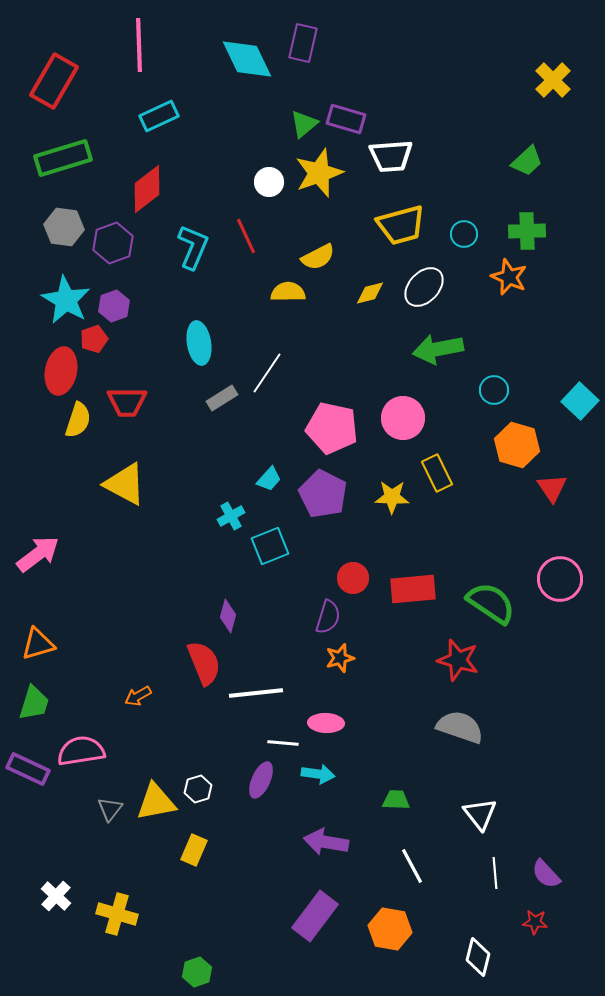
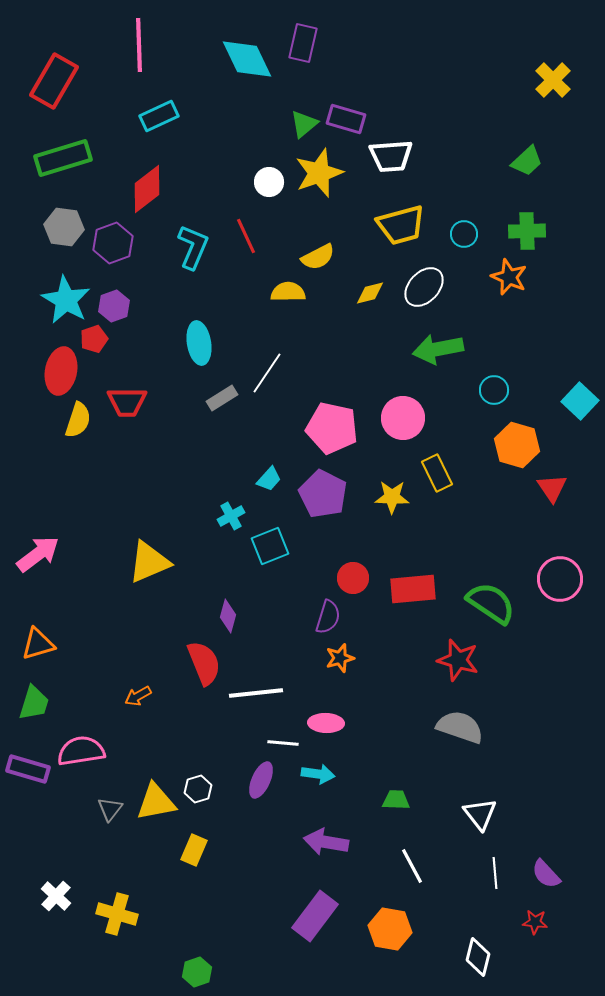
yellow triangle at (125, 484): moved 24 px right, 78 px down; rotated 51 degrees counterclockwise
purple rectangle at (28, 769): rotated 9 degrees counterclockwise
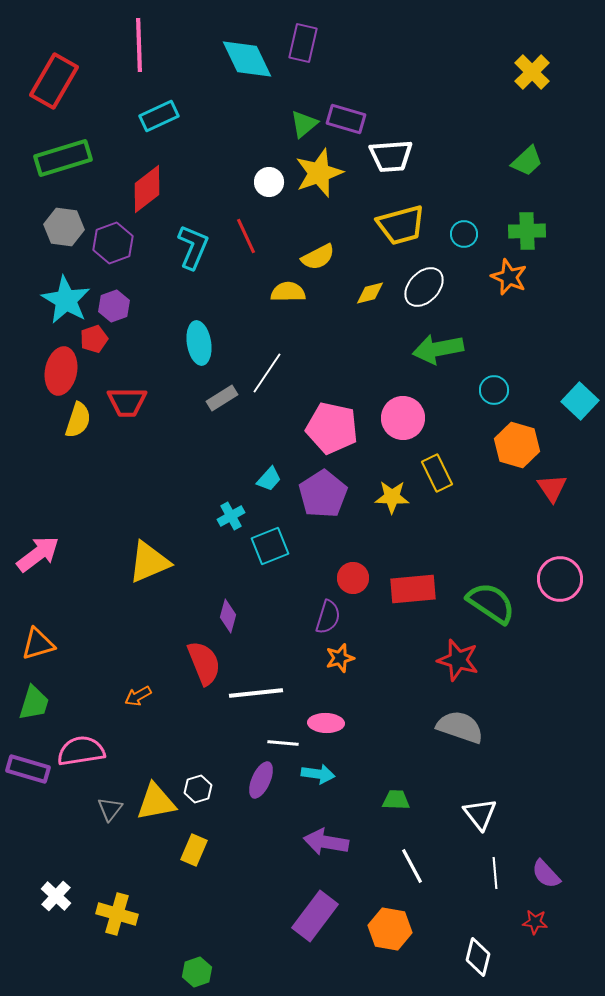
yellow cross at (553, 80): moved 21 px left, 8 px up
purple pentagon at (323, 494): rotated 12 degrees clockwise
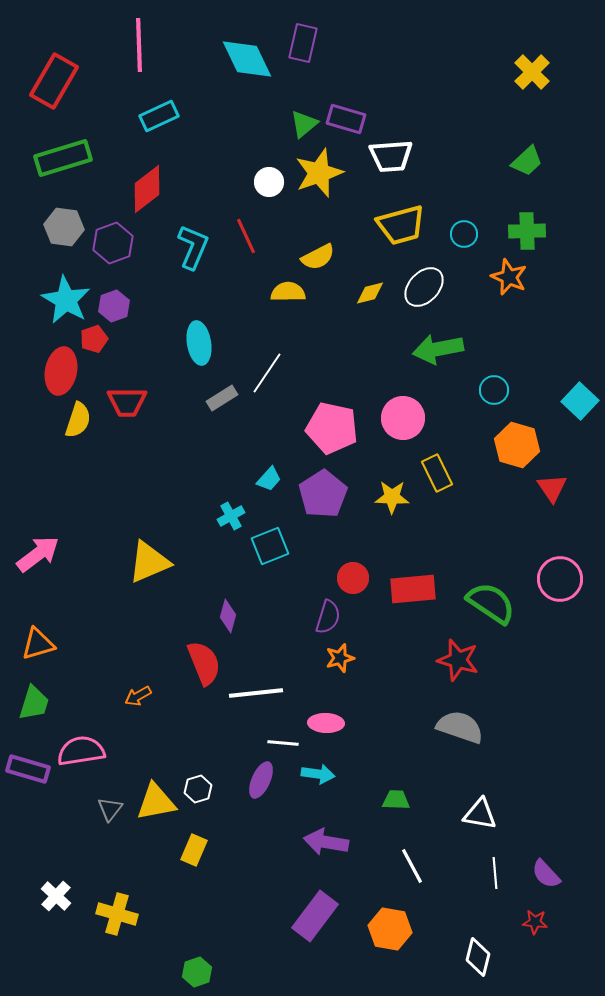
white triangle at (480, 814): rotated 42 degrees counterclockwise
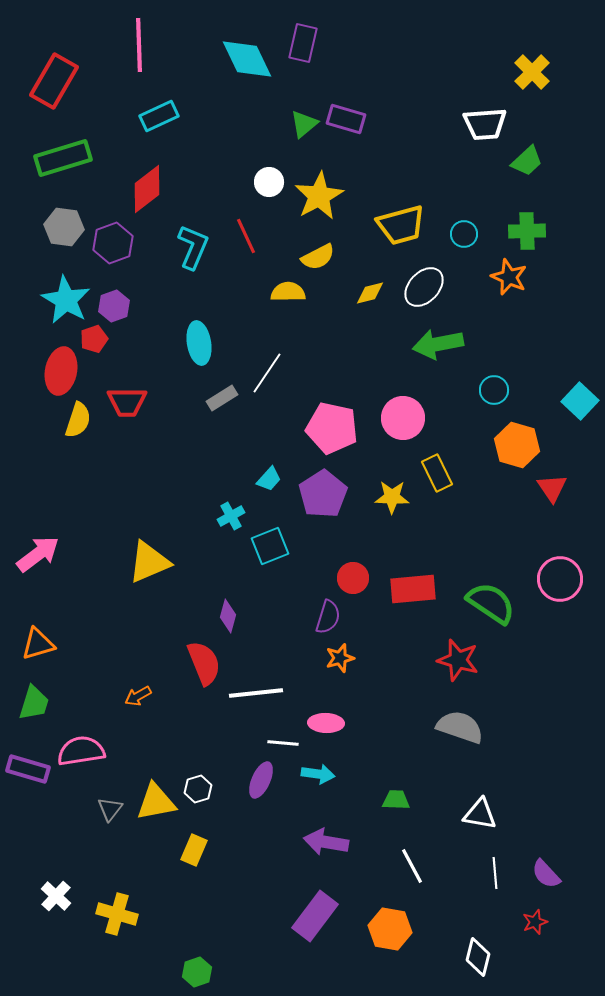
white trapezoid at (391, 156): moved 94 px right, 32 px up
yellow star at (319, 173): moved 23 px down; rotated 9 degrees counterclockwise
green arrow at (438, 349): moved 5 px up
red star at (535, 922): rotated 25 degrees counterclockwise
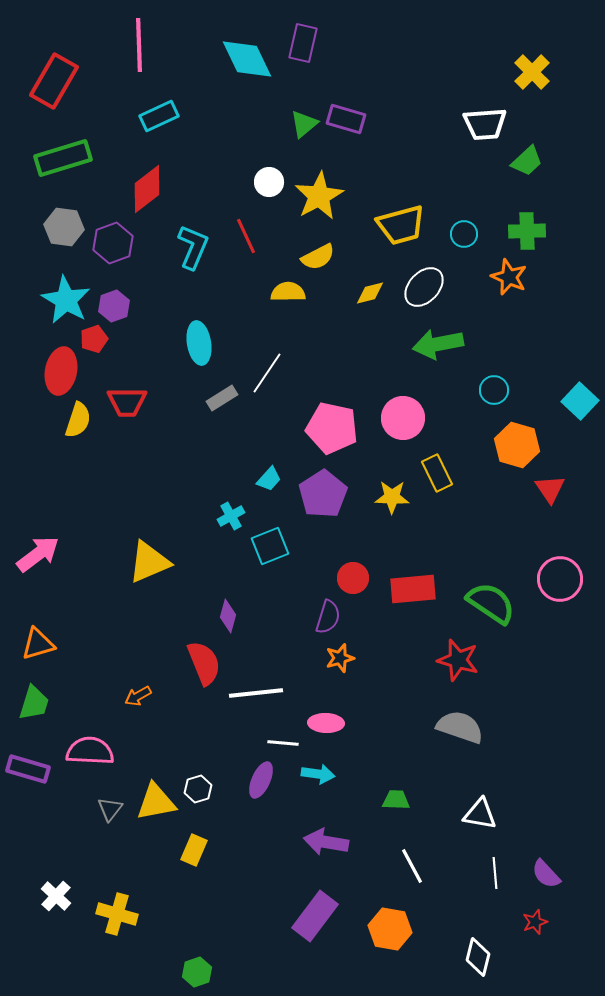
red triangle at (552, 488): moved 2 px left, 1 px down
pink semicircle at (81, 751): moved 9 px right; rotated 12 degrees clockwise
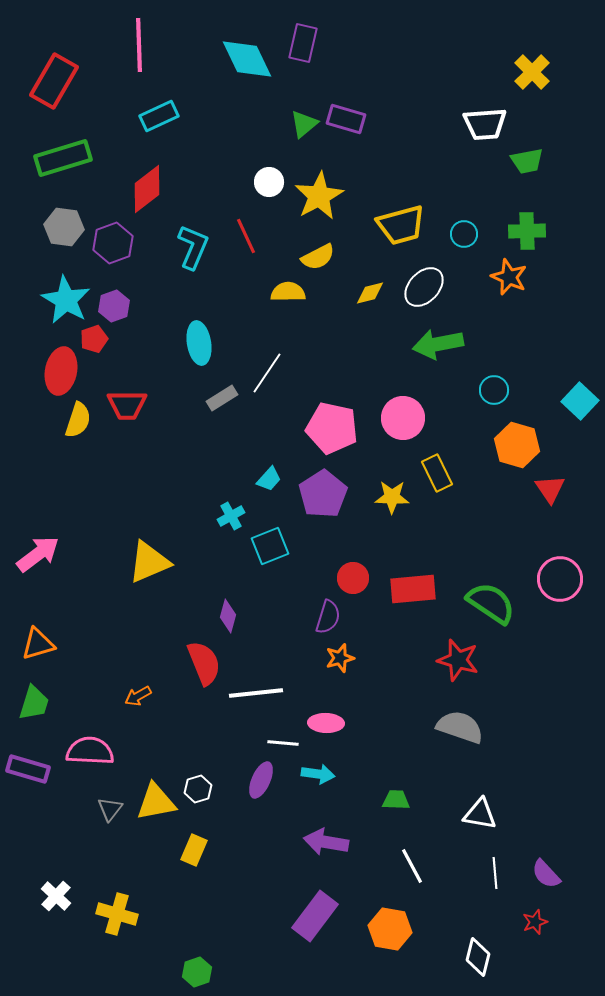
green trapezoid at (527, 161): rotated 32 degrees clockwise
red trapezoid at (127, 402): moved 3 px down
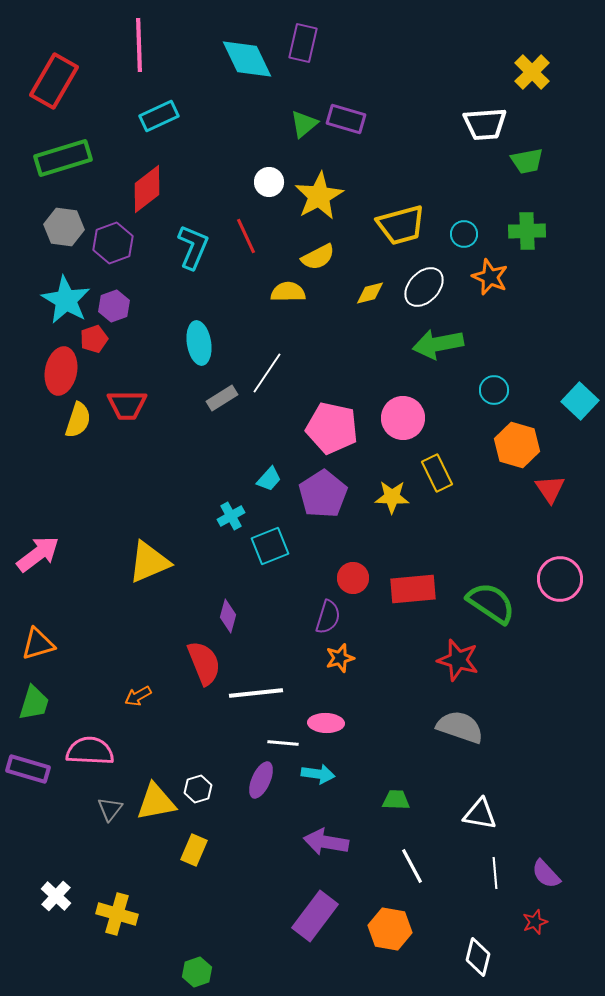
orange star at (509, 277): moved 19 px left
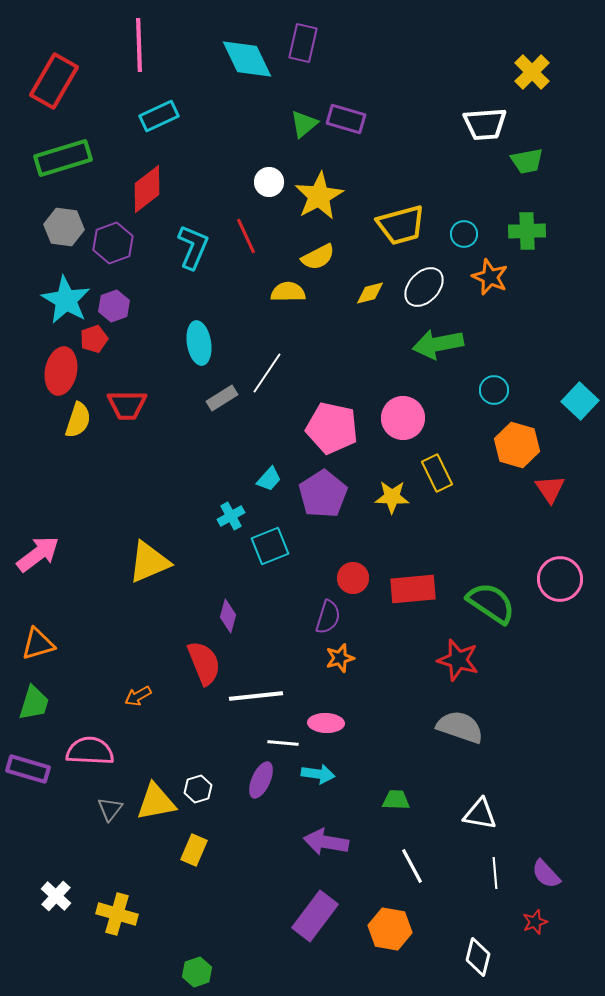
white line at (256, 693): moved 3 px down
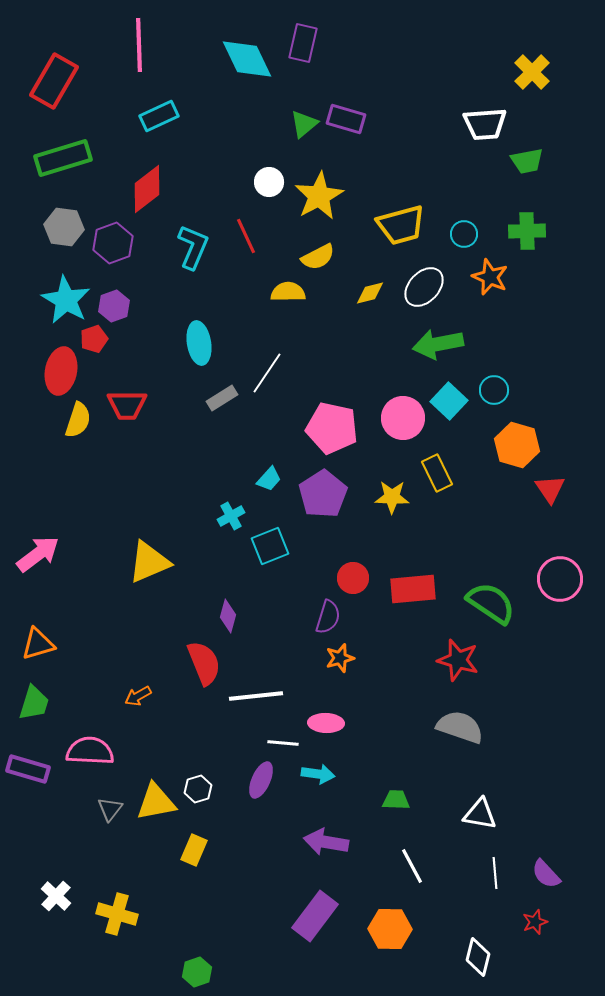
cyan square at (580, 401): moved 131 px left
orange hexagon at (390, 929): rotated 9 degrees counterclockwise
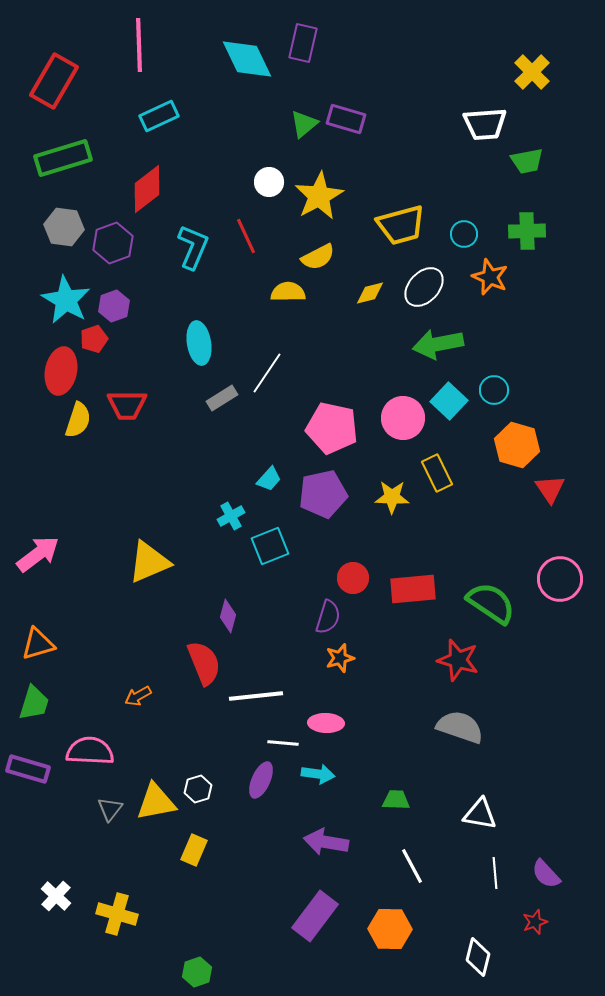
purple pentagon at (323, 494): rotated 21 degrees clockwise
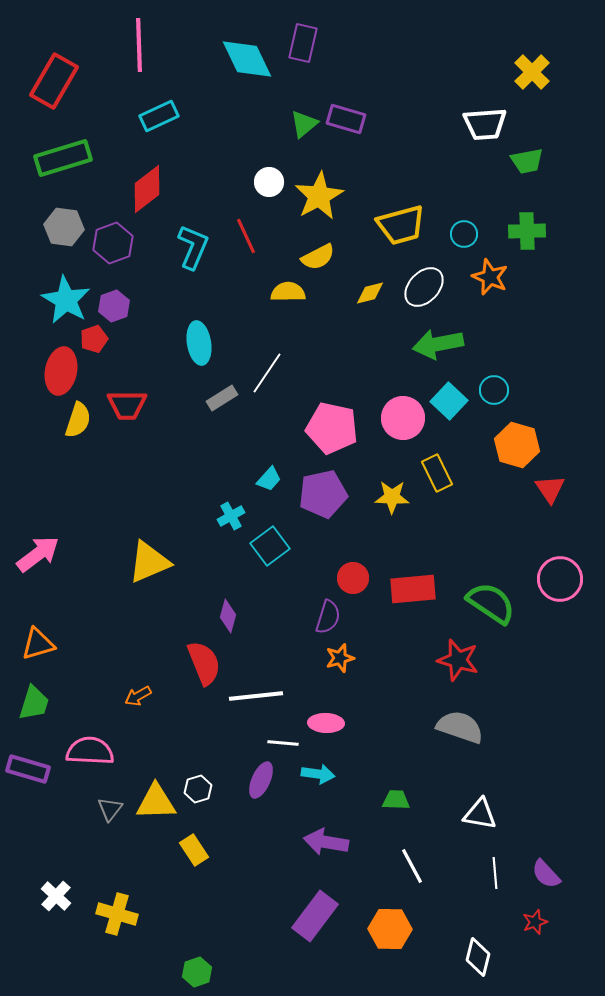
cyan square at (270, 546): rotated 15 degrees counterclockwise
yellow triangle at (156, 802): rotated 9 degrees clockwise
yellow rectangle at (194, 850): rotated 56 degrees counterclockwise
